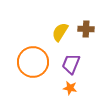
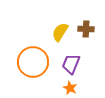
orange star: rotated 16 degrees clockwise
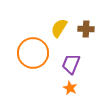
yellow semicircle: moved 1 px left, 4 px up
orange circle: moved 9 px up
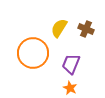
brown cross: rotated 21 degrees clockwise
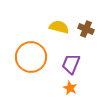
yellow semicircle: moved 1 px up; rotated 72 degrees clockwise
orange circle: moved 2 px left, 4 px down
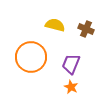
yellow semicircle: moved 4 px left, 2 px up
orange star: moved 1 px right, 1 px up
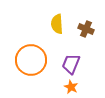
yellow semicircle: moved 2 px right, 1 px up; rotated 108 degrees counterclockwise
orange circle: moved 3 px down
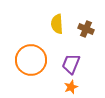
orange star: rotated 24 degrees clockwise
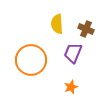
purple trapezoid: moved 2 px right, 11 px up
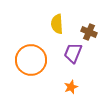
brown cross: moved 3 px right, 3 px down
